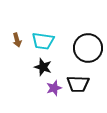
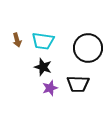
purple star: moved 4 px left
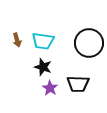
black circle: moved 1 px right, 5 px up
purple star: rotated 21 degrees counterclockwise
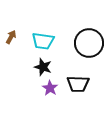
brown arrow: moved 6 px left, 3 px up; rotated 136 degrees counterclockwise
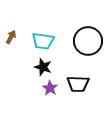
black circle: moved 1 px left, 2 px up
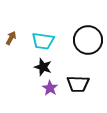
brown arrow: moved 1 px down
black circle: moved 1 px up
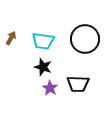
black circle: moved 3 px left, 1 px up
